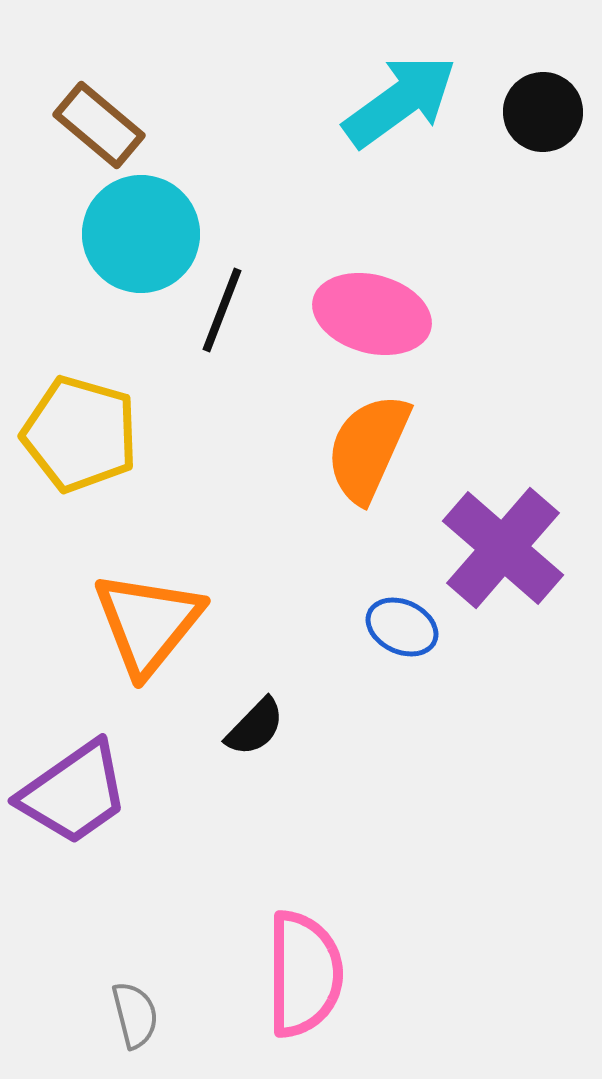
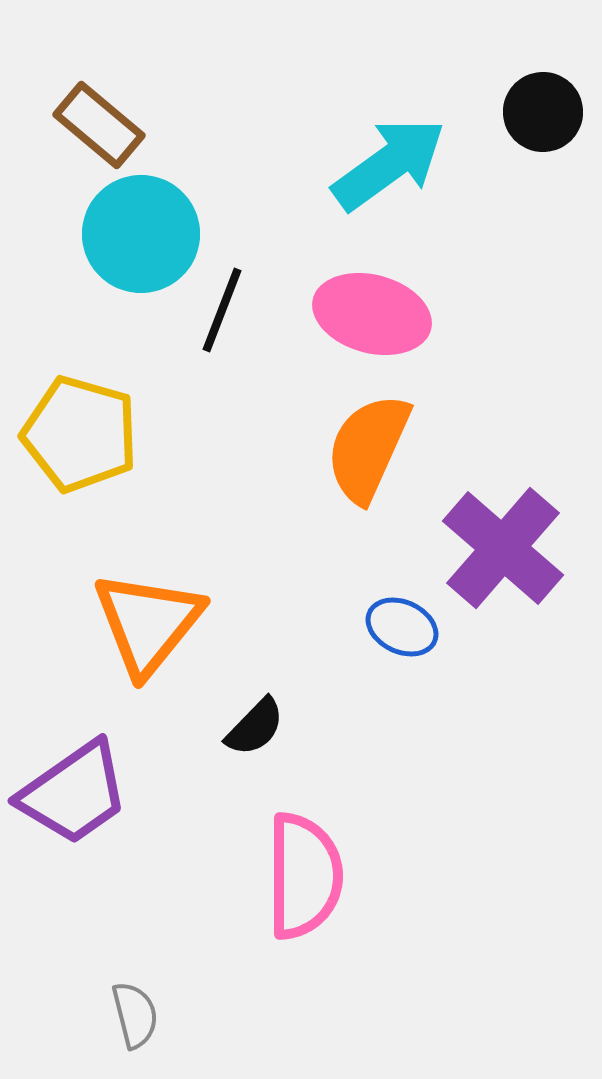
cyan arrow: moved 11 px left, 63 px down
pink semicircle: moved 98 px up
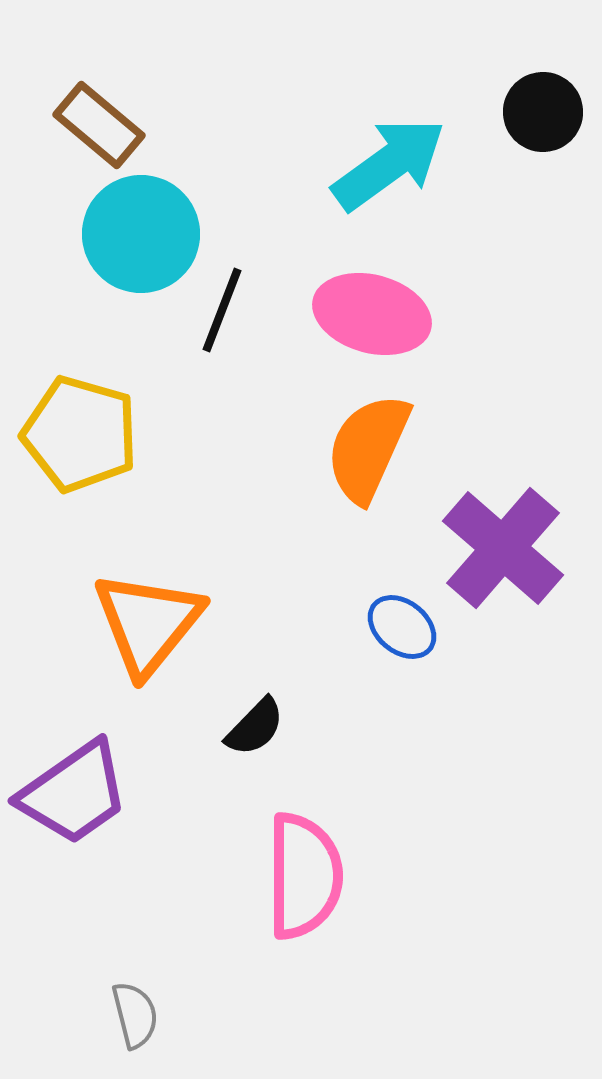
blue ellipse: rotated 14 degrees clockwise
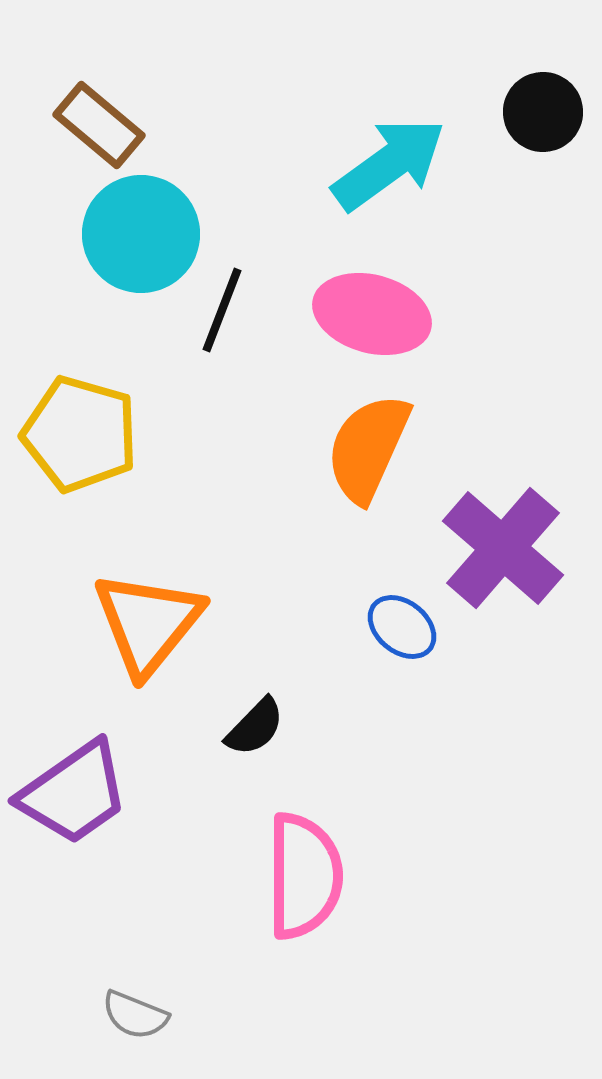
gray semicircle: rotated 126 degrees clockwise
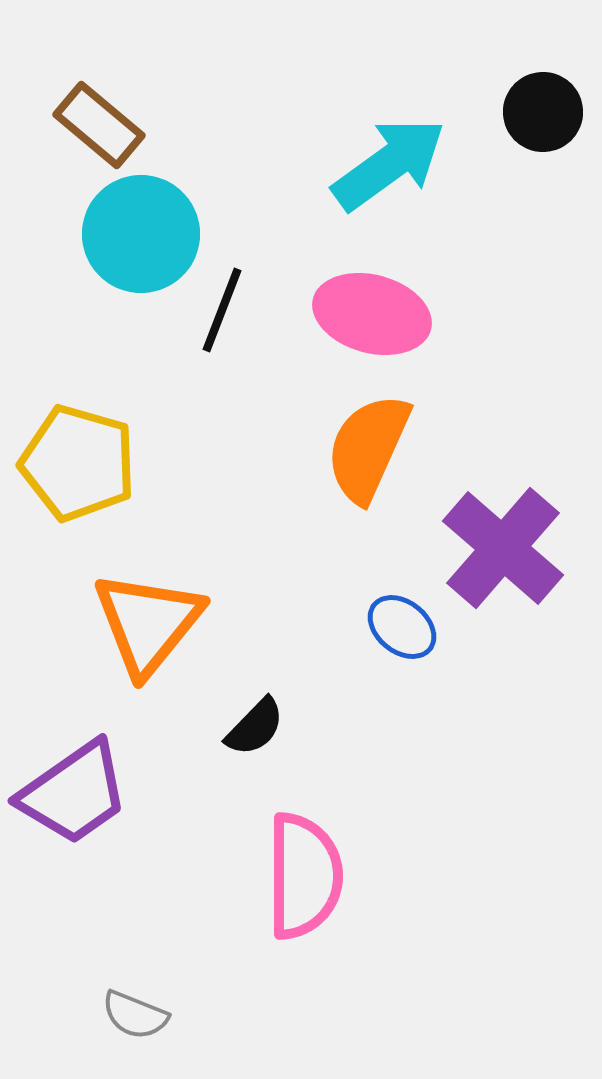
yellow pentagon: moved 2 px left, 29 px down
